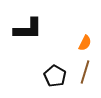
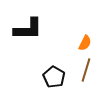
brown line: moved 1 px right, 2 px up
black pentagon: moved 1 px left, 1 px down
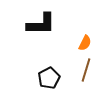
black L-shape: moved 13 px right, 5 px up
black pentagon: moved 5 px left, 1 px down; rotated 15 degrees clockwise
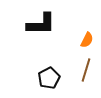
orange semicircle: moved 2 px right, 3 px up
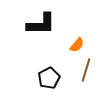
orange semicircle: moved 10 px left, 5 px down; rotated 14 degrees clockwise
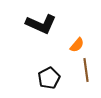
black L-shape: rotated 24 degrees clockwise
brown line: rotated 25 degrees counterclockwise
